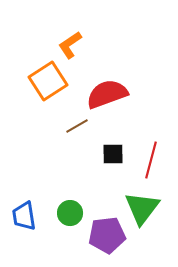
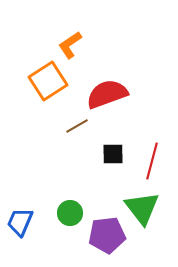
red line: moved 1 px right, 1 px down
green triangle: rotated 15 degrees counterclockwise
blue trapezoid: moved 4 px left, 6 px down; rotated 32 degrees clockwise
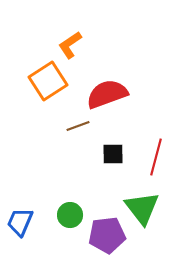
brown line: moved 1 px right; rotated 10 degrees clockwise
red line: moved 4 px right, 4 px up
green circle: moved 2 px down
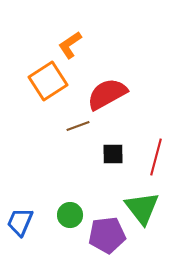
red semicircle: rotated 9 degrees counterclockwise
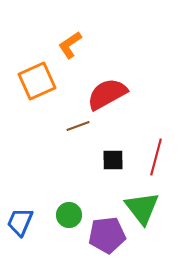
orange square: moved 11 px left; rotated 9 degrees clockwise
black square: moved 6 px down
green circle: moved 1 px left
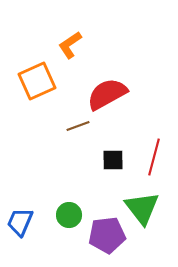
red line: moved 2 px left
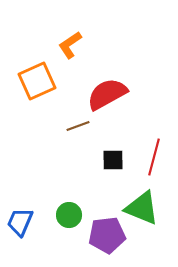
green triangle: rotated 30 degrees counterclockwise
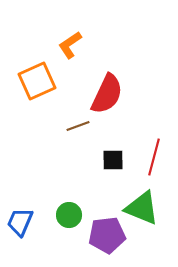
red semicircle: rotated 144 degrees clockwise
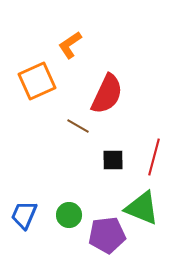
brown line: rotated 50 degrees clockwise
blue trapezoid: moved 4 px right, 7 px up
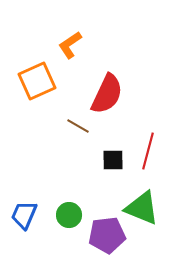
red line: moved 6 px left, 6 px up
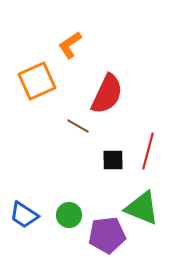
blue trapezoid: rotated 80 degrees counterclockwise
